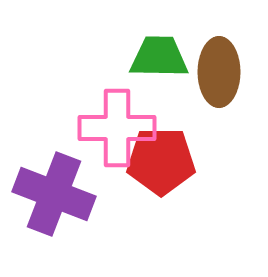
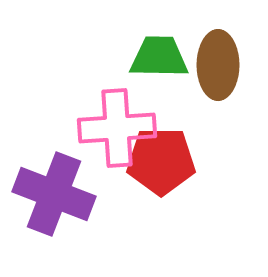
brown ellipse: moved 1 px left, 7 px up
pink cross: rotated 4 degrees counterclockwise
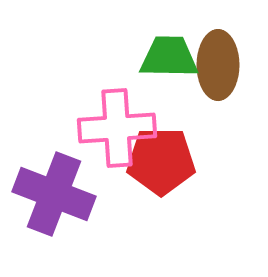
green trapezoid: moved 10 px right
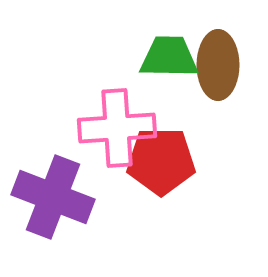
purple cross: moved 1 px left, 3 px down
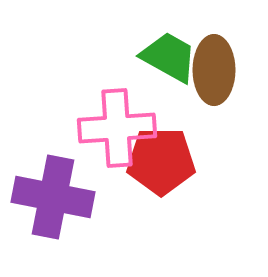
green trapezoid: rotated 28 degrees clockwise
brown ellipse: moved 4 px left, 5 px down
purple cross: rotated 10 degrees counterclockwise
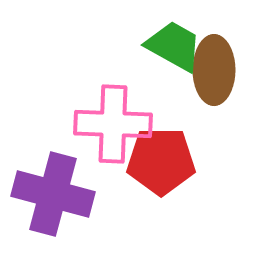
green trapezoid: moved 5 px right, 11 px up
pink cross: moved 4 px left, 4 px up; rotated 6 degrees clockwise
purple cross: moved 3 px up; rotated 4 degrees clockwise
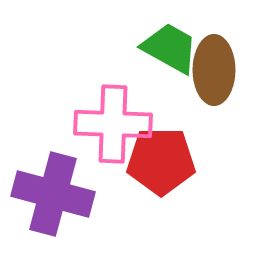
green trapezoid: moved 4 px left, 2 px down
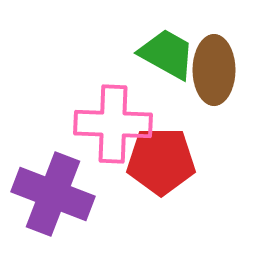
green trapezoid: moved 3 px left, 6 px down
purple cross: rotated 6 degrees clockwise
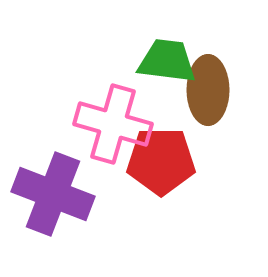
green trapezoid: moved 7 px down; rotated 22 degrees counterclockwise
brown ellipse: moved 6 px left, 20 px down
pink cross: rotated 14 degrees clockwise
